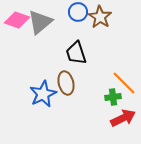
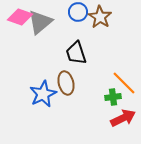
pink diamond: moved 3 px right, 3 px up
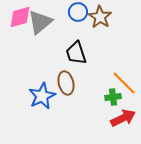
pink diamond: rotated 35 degrees counterclockwise
blue star: moved 1 px left, 2 px down
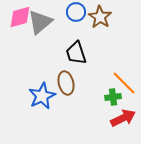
blue circle: moved 2 px left
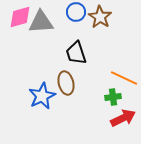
gray triangle: moved 1 px right; rotated 36 degrees clockwise
orange line: moved 5 px up; rotated 20 degrees counterclockwise
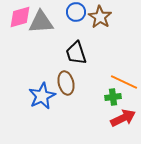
orange line: moved 4 px down
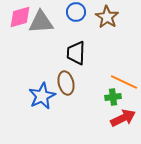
brown star: moved 7 px right
black trapezoid: rotated 20 degrees clockwise
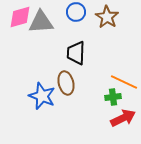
blue star: rotated 24 degrees counterclockwise
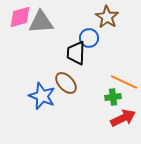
blue circle: moved 13 px right, 26 px down
brown ellipse: rotated 30 degrees counterclockwise
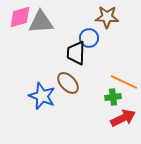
brown star: rotated 30 degrees counterclockwise
brown ellipse: moved 2 px right
